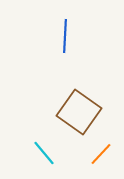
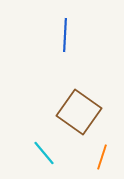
blue line: moved 1 px up
orange line: moved 1 px right, 3 px down; rotated 25 degrees counterclockwise
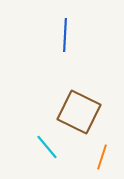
brown square: rotated 9 degrees counterclockwise
cyan line: moved 3 px right, 6 px up
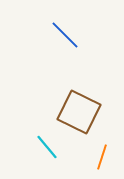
blue line: rotated 48 degrees counterclockwise
